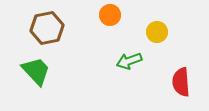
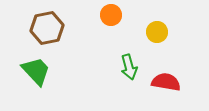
orange circle: moved 1 px right
green arrow: moved 6 px down; rotated 85 degrees counterclockwise
red semicircle: moved 15 px left; rotated 104 degrees clockwise
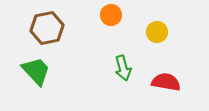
green arrow: moved 6 px left, 1 px down
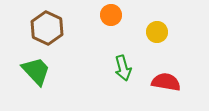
brown hexagon: rotated 24 degrees counterclockwise
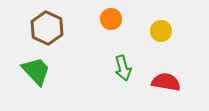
orange circle: moved 4 px down
yellow circle: moved 4 px right, 1 px up
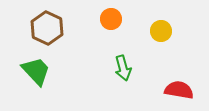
red semicircle: moved 13 px right, 8 px down
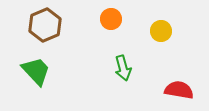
brown hexagon: moved 2 px left, 3 px up; rotated 12 degrees clockwise
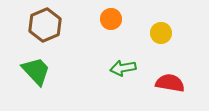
yellow circle: moved 2 px down
green arrow: rotated 95 degrees clockwise
red semicircle: moved 9 px left, 7 px up
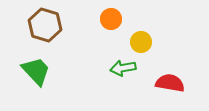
brown hexagon: rotated 20 degrees counterclockwise
yellow circle: moved 20 px left, 9 px down
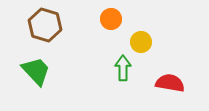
green arrow: rotated 100 degrees clockwise
